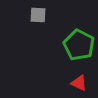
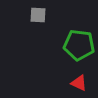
green pentagon: rotated 20 degrees counterclockwise
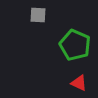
green pentagon: moved 4 px left; rotated 16 degrees clockwise
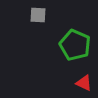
red triangle: moved 5 px right
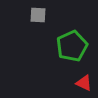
green pentagon: moved 3 px left, 1 px down; rotated 24 degrees clockwise
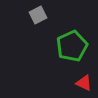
gray square: rotated 30 degrees counterclockwise
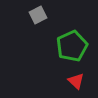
red triangle: moved 8 px left, 2 px up; rotated 18 degrees clockwise
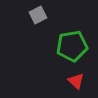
green pentagon: rotated 16 degrees clockwise
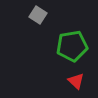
gray square: rotated 30 degrees counterclockwise
